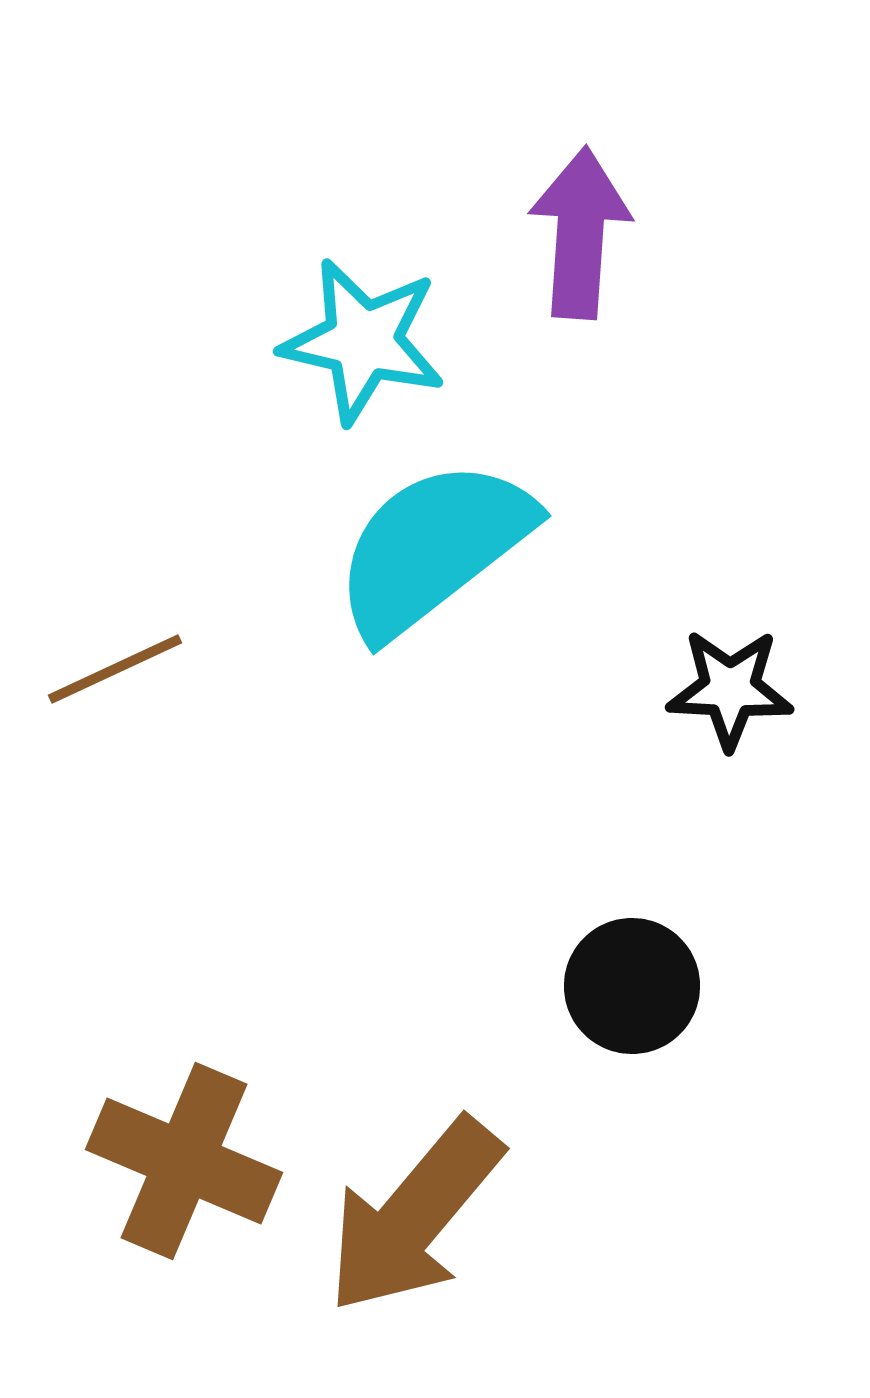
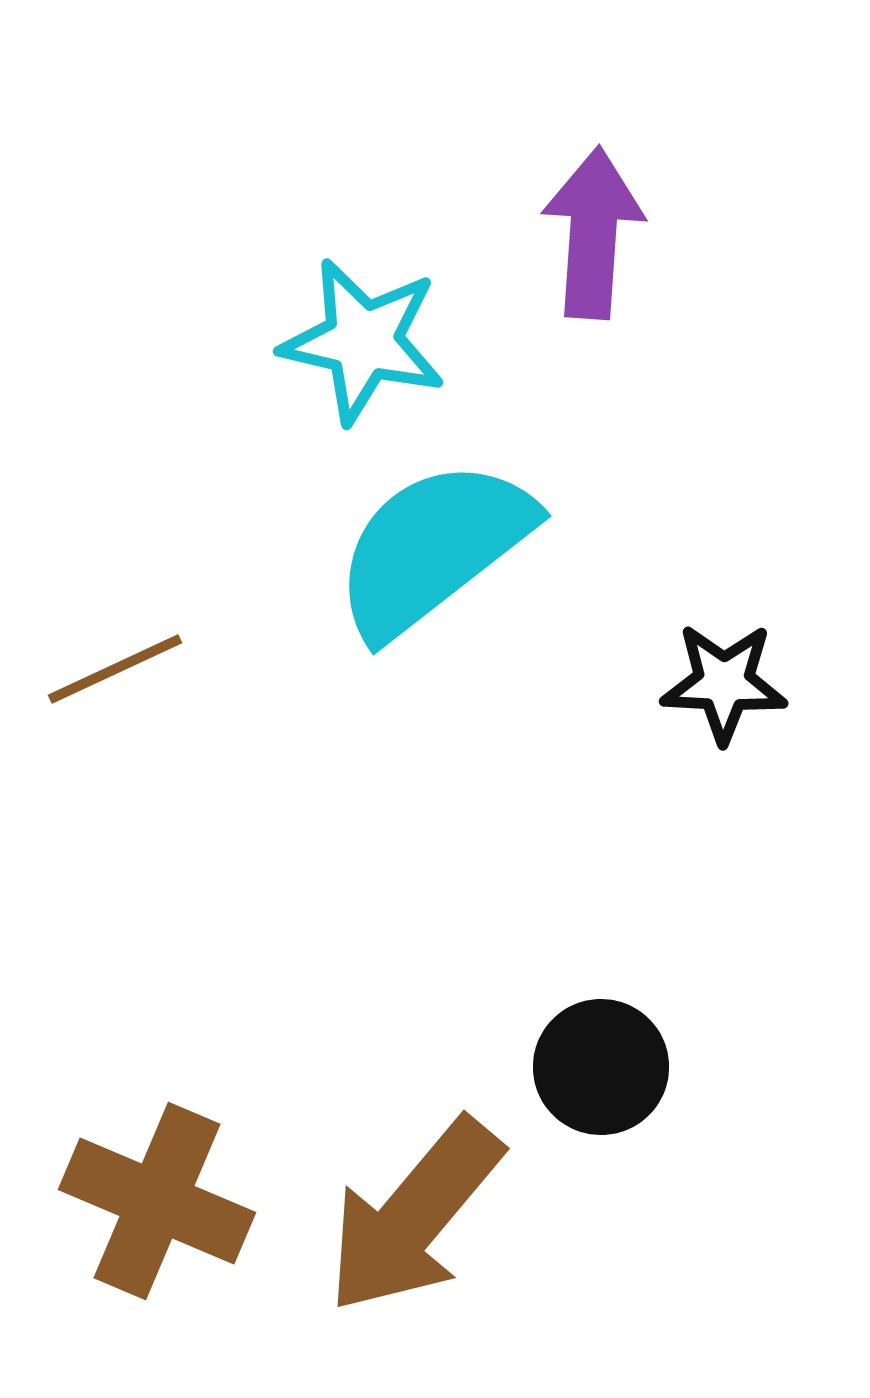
purple arrow: moved 13 px right
black star: moved 6 px left, 6 px up
black circle: moved 31 px left, 81 px down
brown cross: moved 27 px left, 40 px down
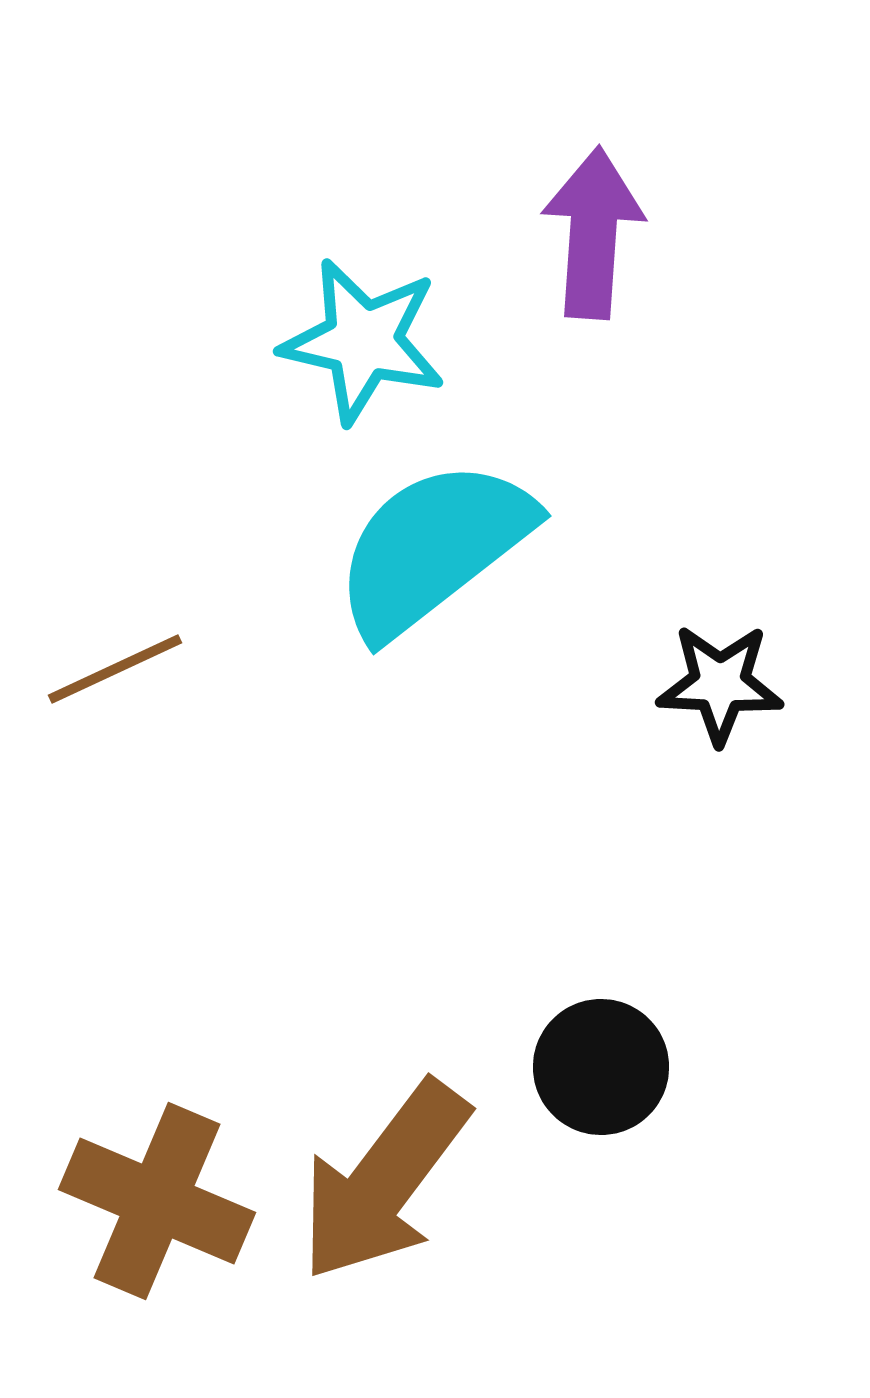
black star: moved 4 px left, 1 px down
brown arrow: moved 30 px left, 35 px up; rotated 3 degrees counterclockwise
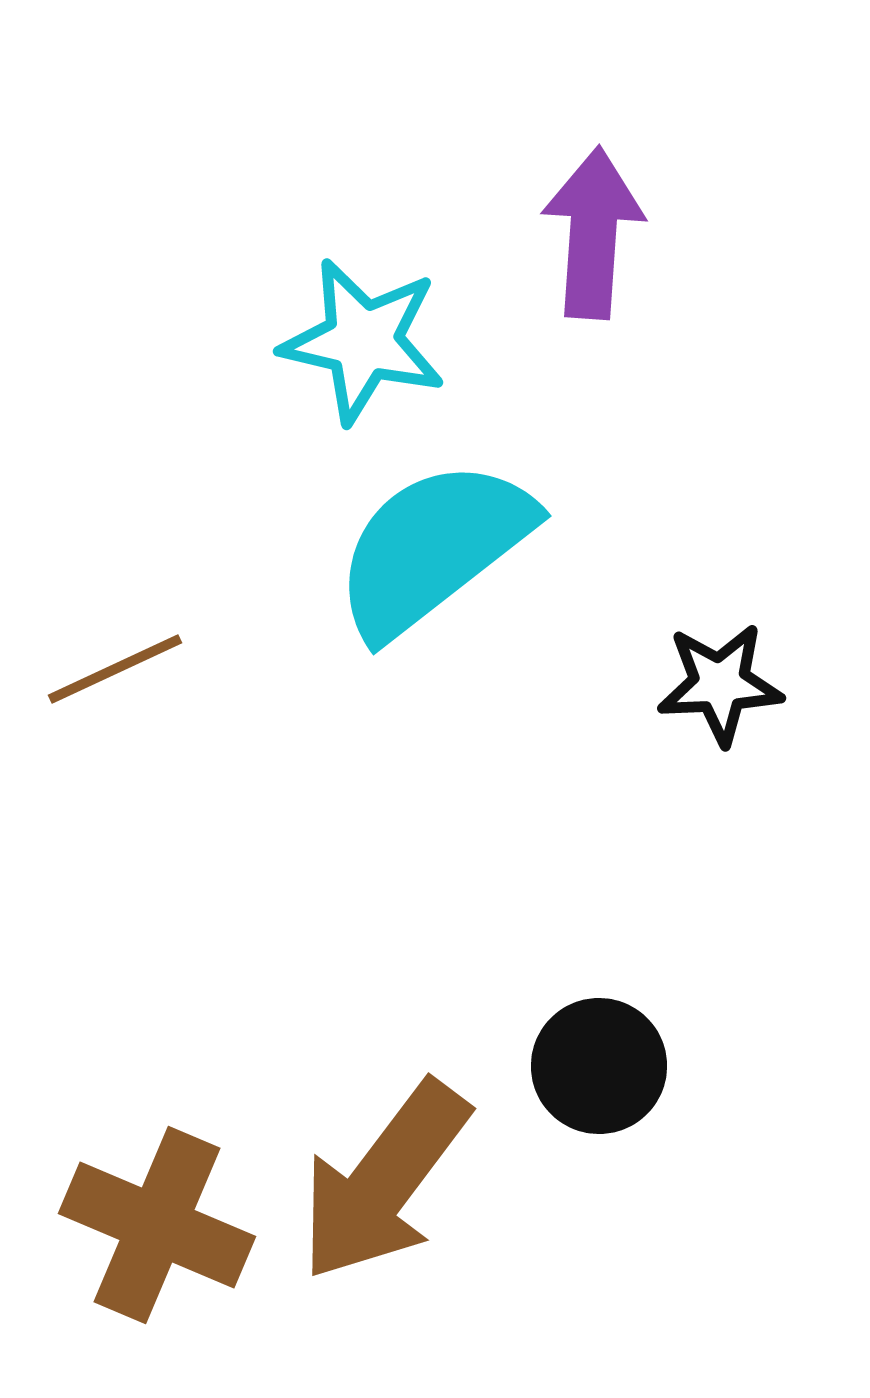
black star: rotated 6 degrees counterclockwise
black circle: moved 2 px left, 1 px up
brown cross: moved 24 px down
